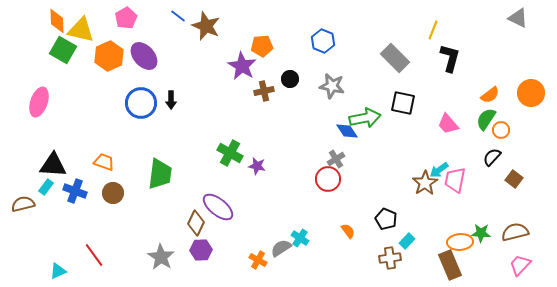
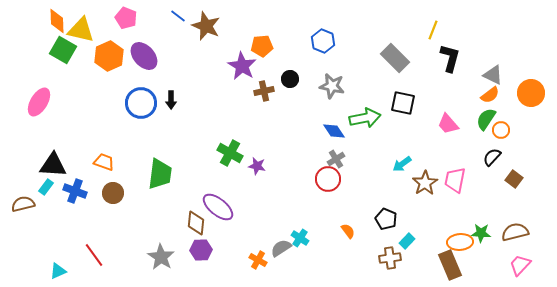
pink pentagon at (126, 18): rotated 20 degrees counterclockwise
gray triangle at (518, 18): moved 25 px left, 57 px down
pink ellipse at (39, 102): rotated 12 degrees clockwise
blue diamond at (347, 131): moved 13 px left
cyan arrow at (439, 170): moved 37 px left, 6 px up
brown diamond at (196, 223): rotated 20 degrees counterclockwise
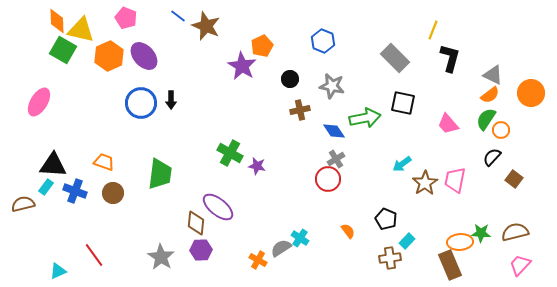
orange pentagon at (262, 46): rotated 20 degrees counterclockwise
brown cross at (264, 91): moved 36 px right, 19 px down
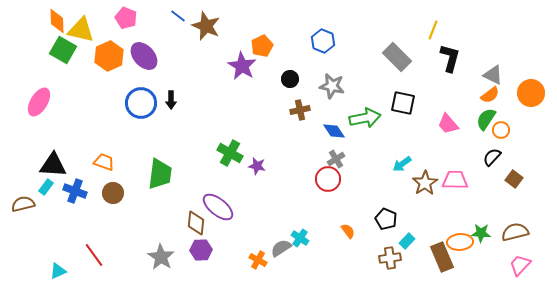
gray rectangle at (395, 58): moved 2 px right, 1 px up
pink trapezoid at (455, 180): rotated 80 degrees clockwise
brown rectangle at (450, 265): moved 8 px left, 8 px up
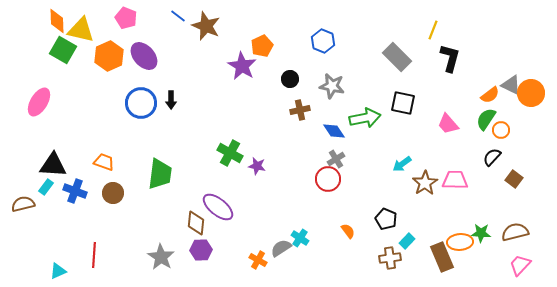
gray triangle at (493, 75): moved 18 px right, 10 px down
red line at (94, 255): rotated 40 degrees clockwise
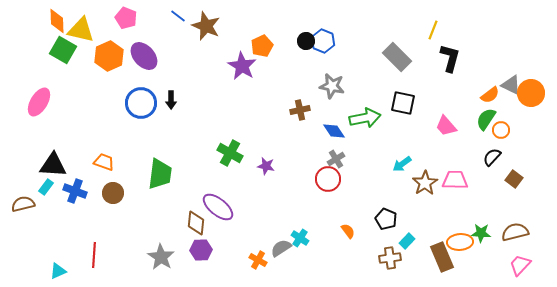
black circle at (290, 79): moved 16 px right, 38 px up
pink trapezoid at (448, 124): moved 2 px left, 2 px down
purple star at (257, 166): moved 9 px right
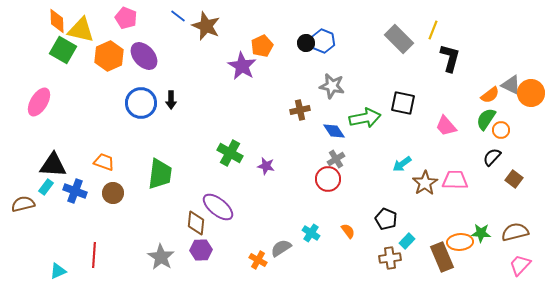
black circle at (306, 41): moved 2 px down
gray rectangle at (397, 57): moved 2 px right, 18 px up
cyan cross at (300, 238): moved 11 px right, 5 px up
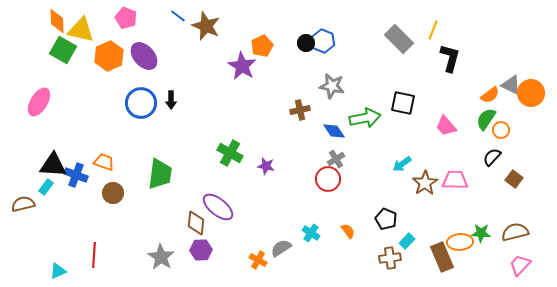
blue cross at (75, 191): moved 1 px right, 16 px up
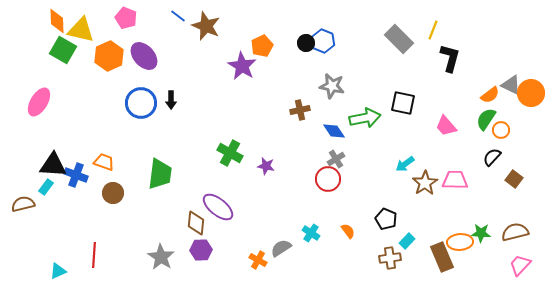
cyan arrow at (402, 164): moved 3 px right
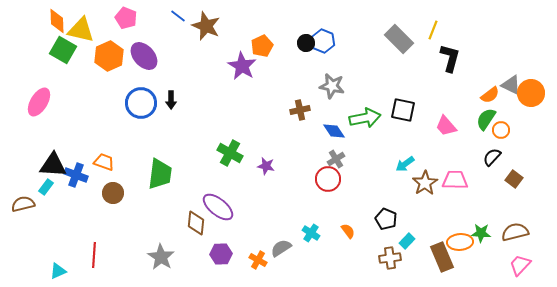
black square at (403, 103): moved 7 px down
purple hexagon at (201, 250): moved 20 px right, 4 px down
